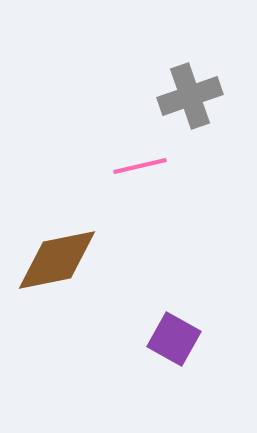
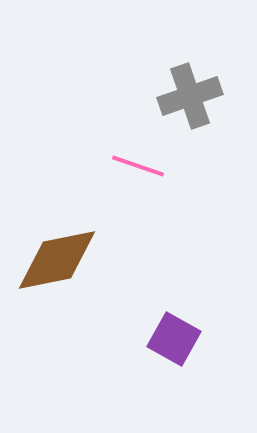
pink line: moved 2 px left; rotated 32 degrees clockwise
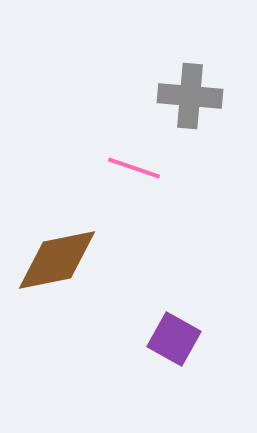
gray cross: rotated 24 degrees clockwise
pink line: moved 4 px left, 2 px down
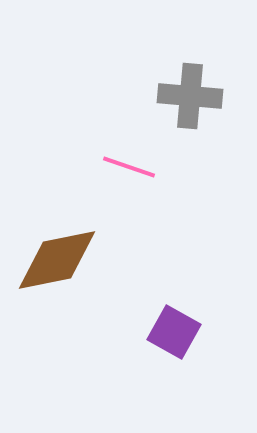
pink line: moved 5 px left, 1 px up
purple square: moved 7 px up
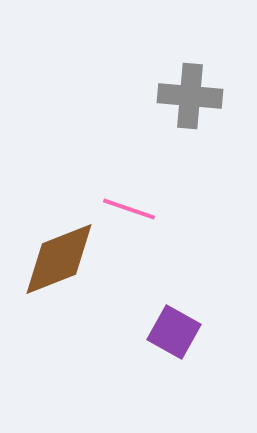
pink line: moved 42 px down
brown diamond: moved 2 px right, 1 px up; rotated 10 degrees counterclockwise
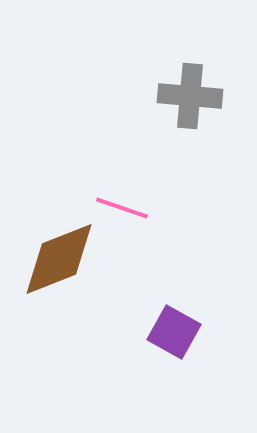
pink line: moved 7 px left, 1 px up
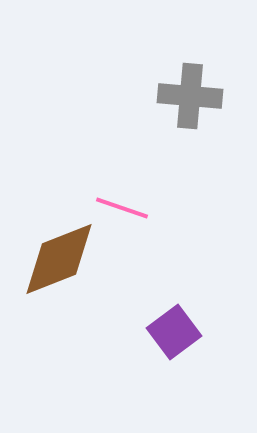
purple square: rotated 24 degrees clockwise
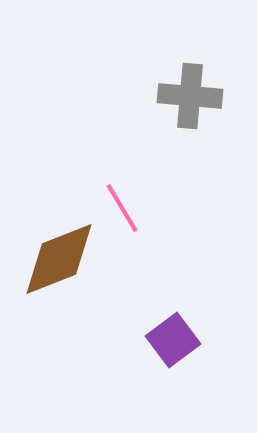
pink line: rotated 40 degrees clockwise
purple square: moved 1 px left, 8 px down
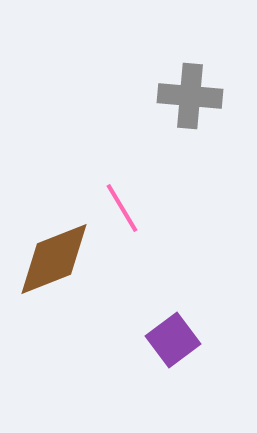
brown diamond: moved 5 px left
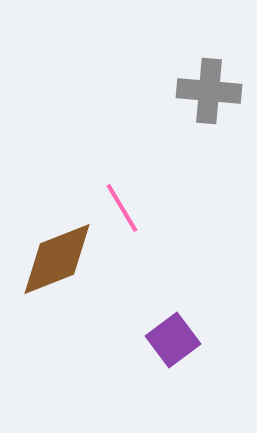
gray cross: moved 19 px right, 5 px up
brown diamond: moved 3 px right
